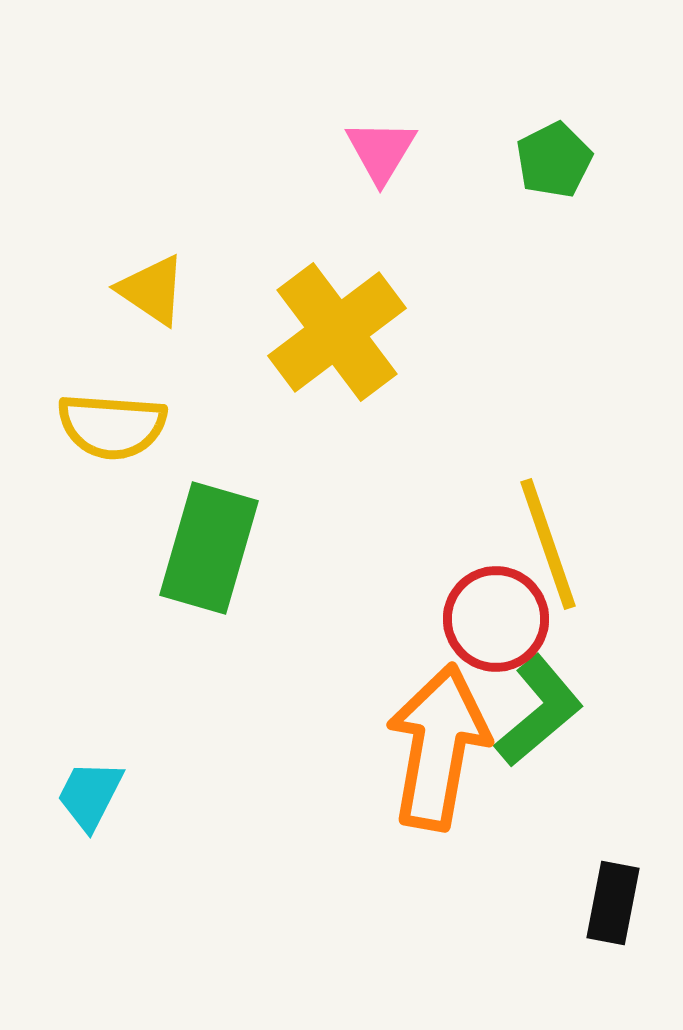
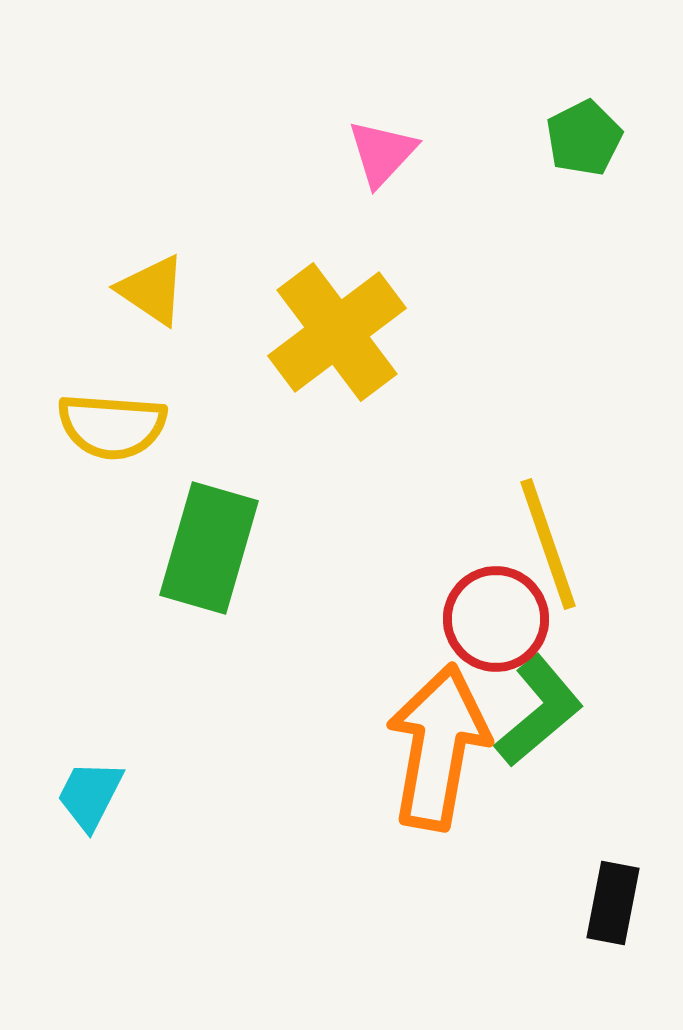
pink triangle: moved 1 px right, 2 px down; rotated 12 degrees clockwise
green pentagon: moved 30 px right, 22 px up
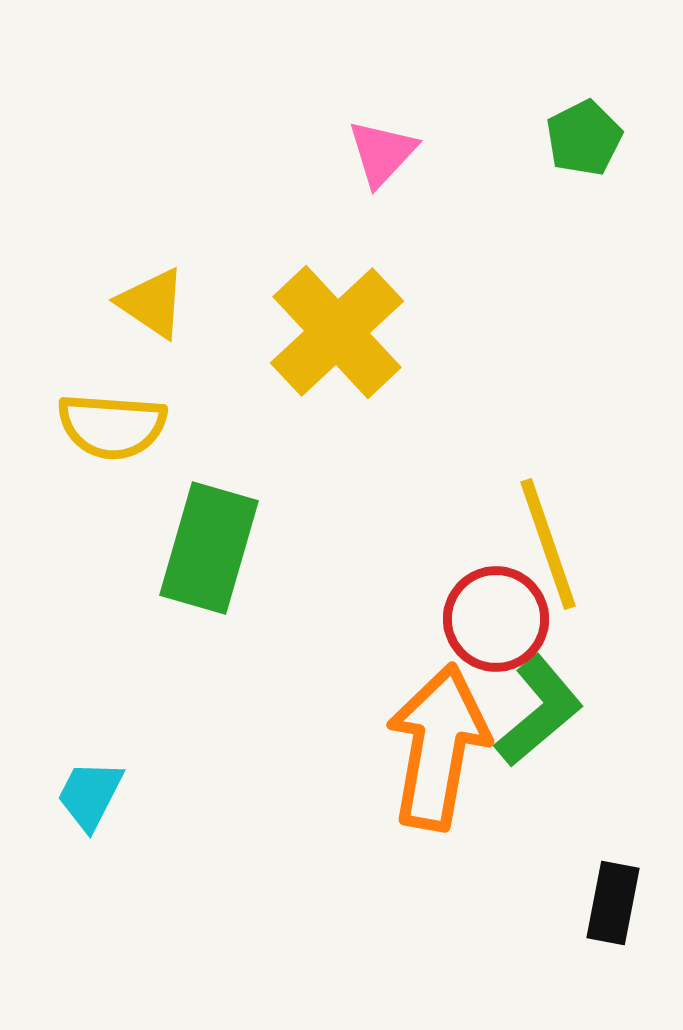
yellow triangle: moved 13 px down
yellow cross: rotated 6 degrees counterclockwise
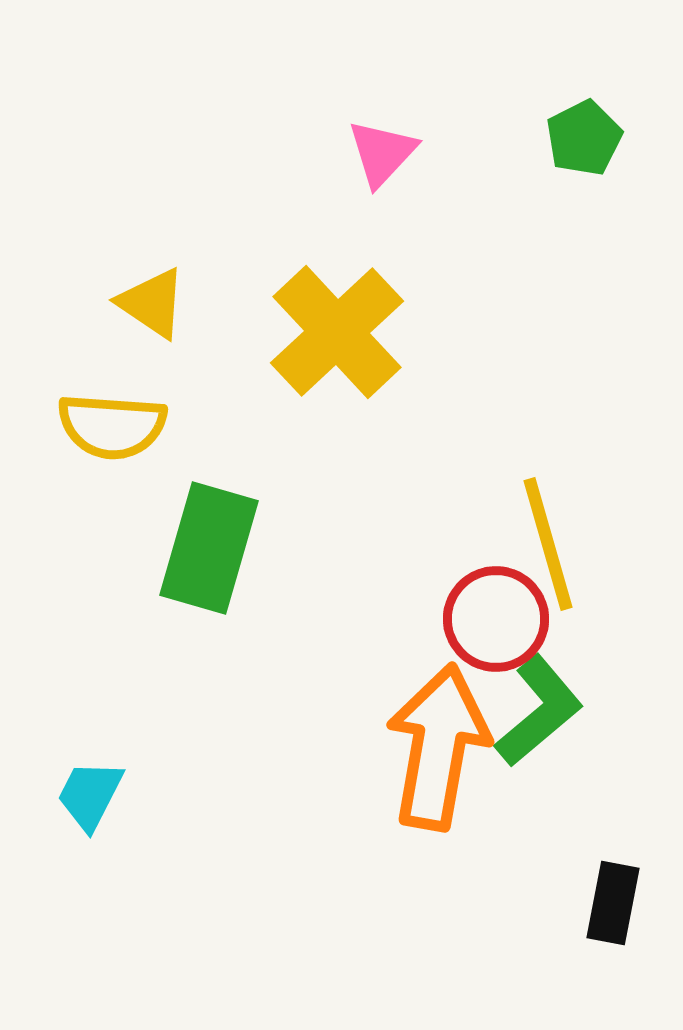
yellow line: rotated 3 degrees clockwise
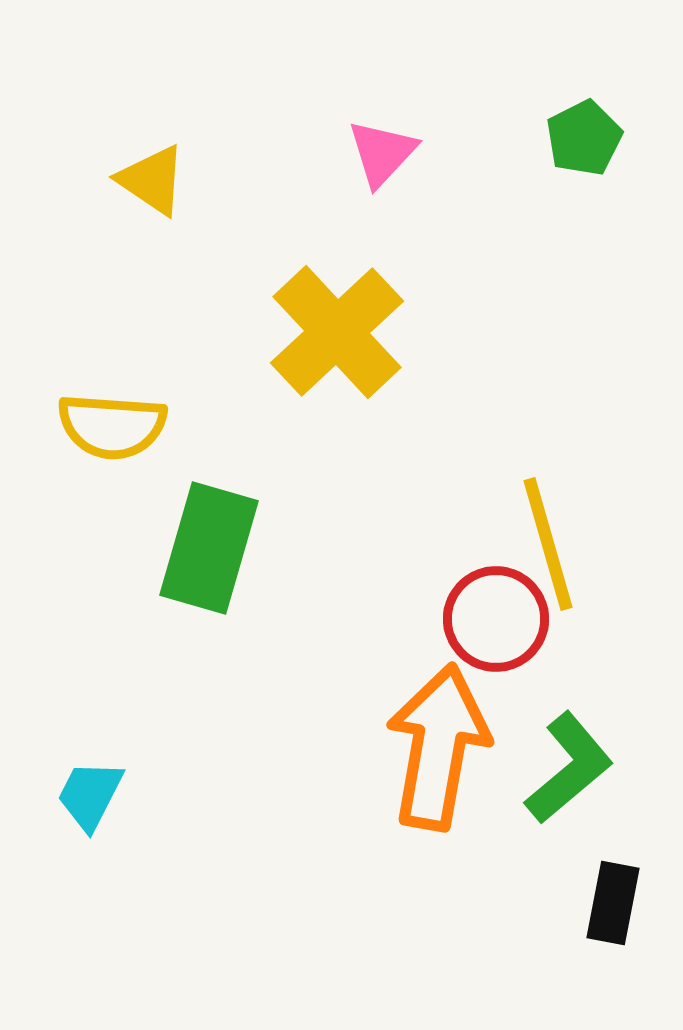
yellow triangle: moved 123 px up
green L-shape: moved 30 px right, 57 px down
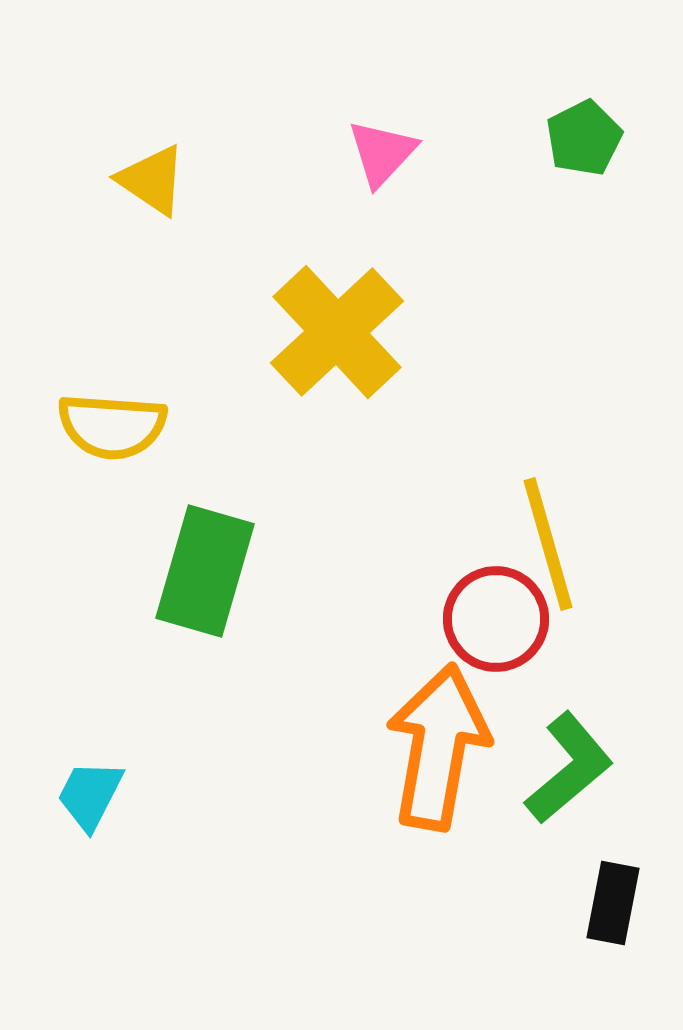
green rectangle: moved 4 px left, 23 px down
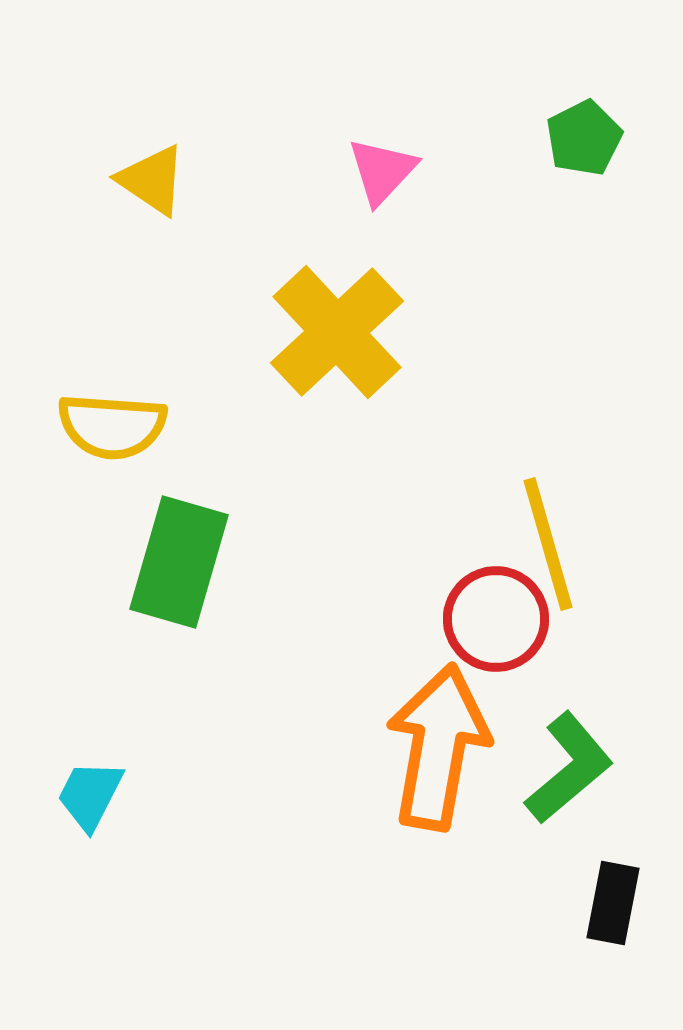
pink triangle: moved 18 px down
green rectangle: moved 26 px left, 9 px up
